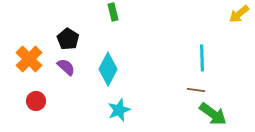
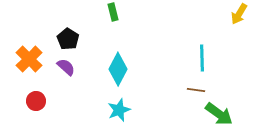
yellow arrow: rotated 20 degrees counterclockwise
cyan diamond: moved 10 px right
green arrow: moved 6 px right
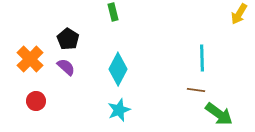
orange cross: moved 1 px right
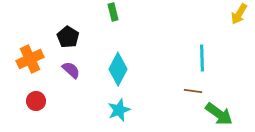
black pentagon: moved 2 px up
orange cross: rotated 20 degrees clockwise
purple semicircle: moved 5 px right, 3 px down
brown line: moved 3 px left, 1 px down
